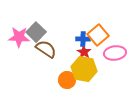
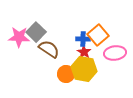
brown semicircle: moved 3 px right
orange circle: moved 1 px left, 6 px up
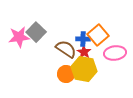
pink star: rotated 10 degrees counterclockwise
brown semicircle: moved 17 px right
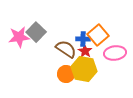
red star: moved 1 px right, 1 px up
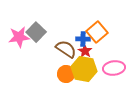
orange square: moved 1 px left, 3 px up
pink ellipse: moved 1 px left, 15 px down
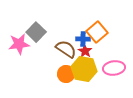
pink star: moved 7 px down
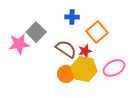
blue cross: moved 11 px left, 22 px up
red star: rotated 24 degrees clockwise
pink ellipse: rotated 20 degrees counterclockwise
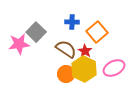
blue cross: moved 5 px down
red star: rotated 24 degrees counterclockwise
yellow hexagon: rotated 15 degrees clockwise
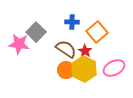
pink star: rotated 15 degrees clockwise
orange circle: moved 4 px up
